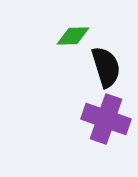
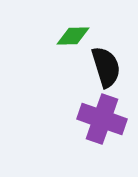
purple cross: moved 4 px left
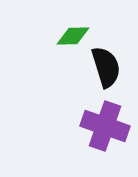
purple cross: moved 3 px right, 7 px down
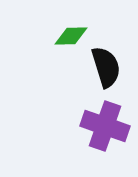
green diamond: moved 2 px left
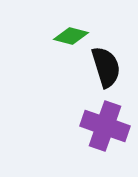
green diamond: rotated 16 degrees clockwise
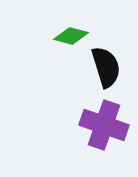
purple cross: moved 1 px left, 1 px up
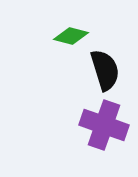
black semicircle: moved 1 px left, 3 px down
